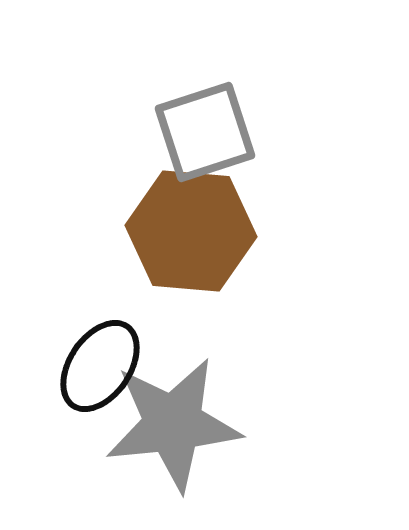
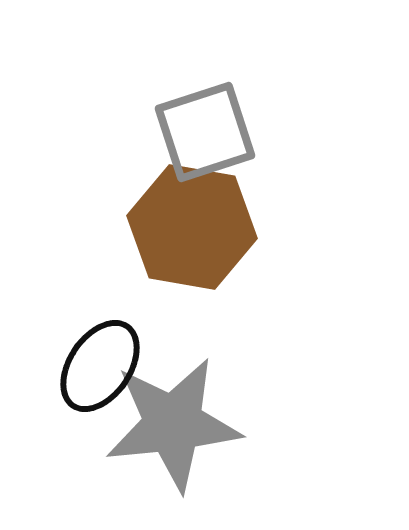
brown hexagon: moved 1 px right, 4 px up; rotated 5 degrees clockwise
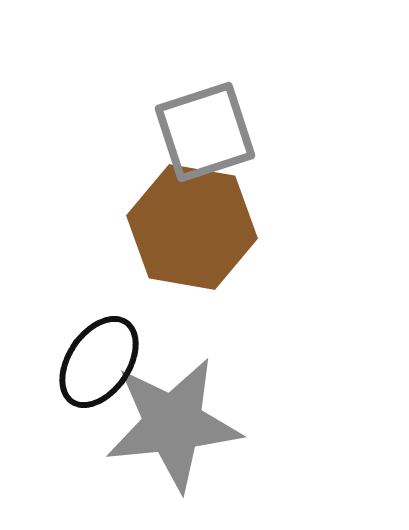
black ellipse: moved 1 px left, 4 px up
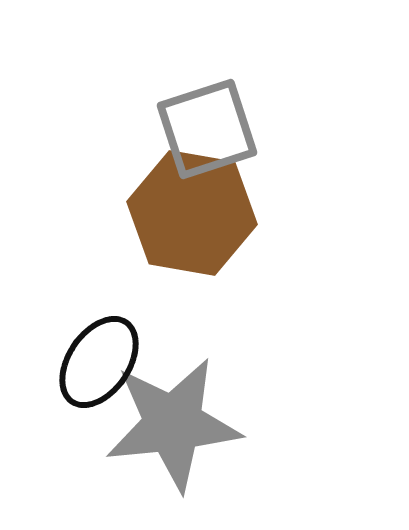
gray square: moved 2 px right, 3 px up
brown hexagon: moved 14 px up
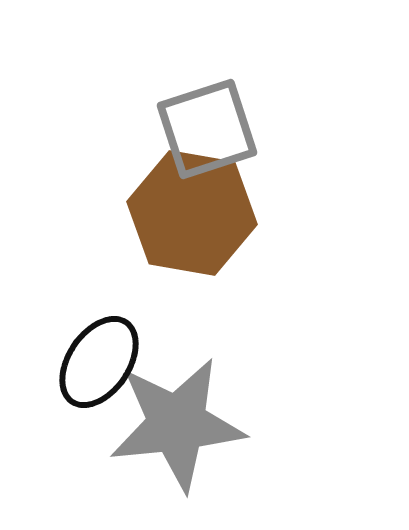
gray star: moved 4 px right
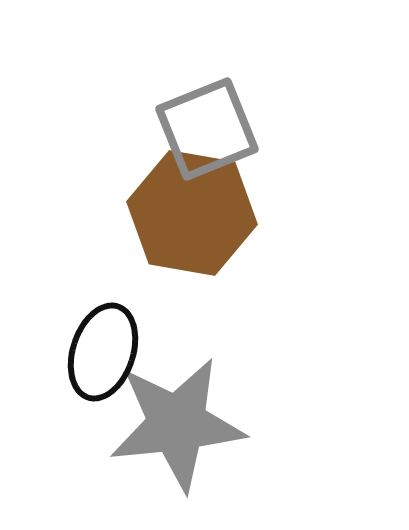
gray square: rotated 4 degrees counterclockwise
black ellipse: moved 4 px right, 10 px up; rotated 16 degrees counterclockwise
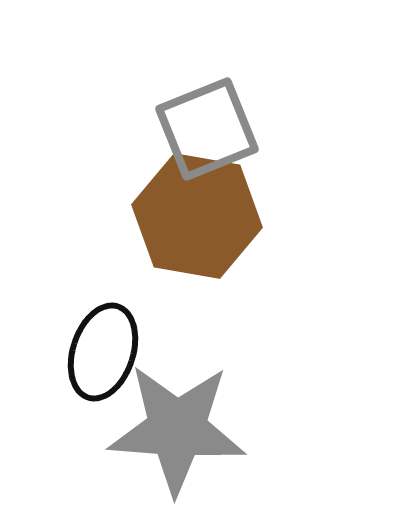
brown hexagon: moved 5 px right, 3 px down
gray star: moved 5 px down; rotated 10 degrees clockwise
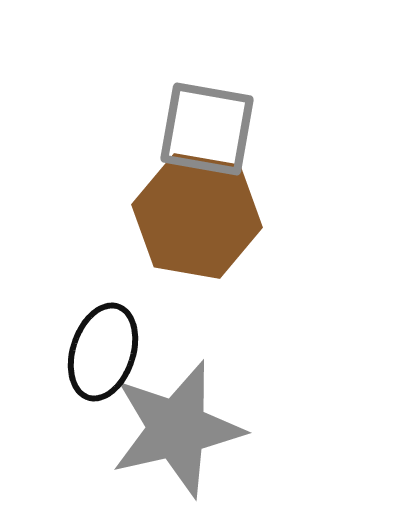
gray square: rotated 32 degrees clockwise
gray star: rotated 17 degrees counterclockwise
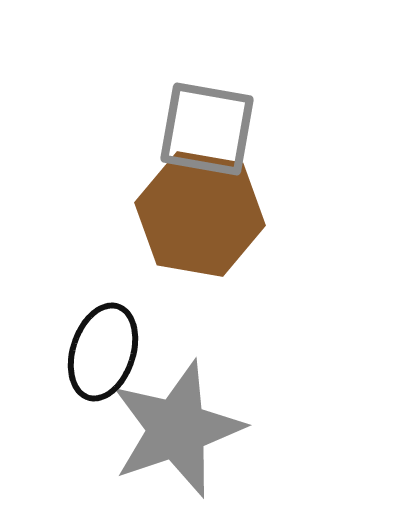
brown hexagon: moved 3 px right, 2 px up
gray star: rotated 6 degrees counterclockwise
